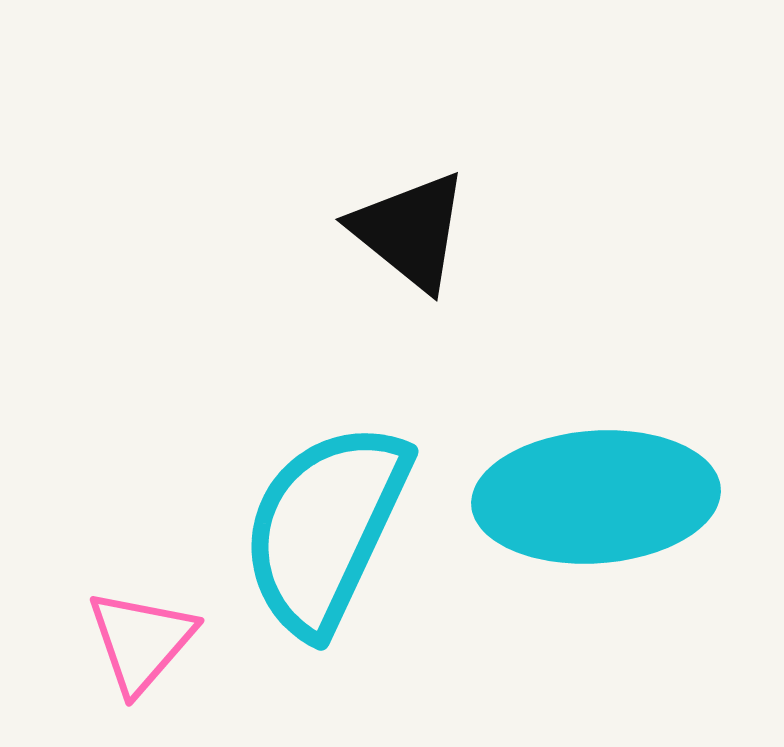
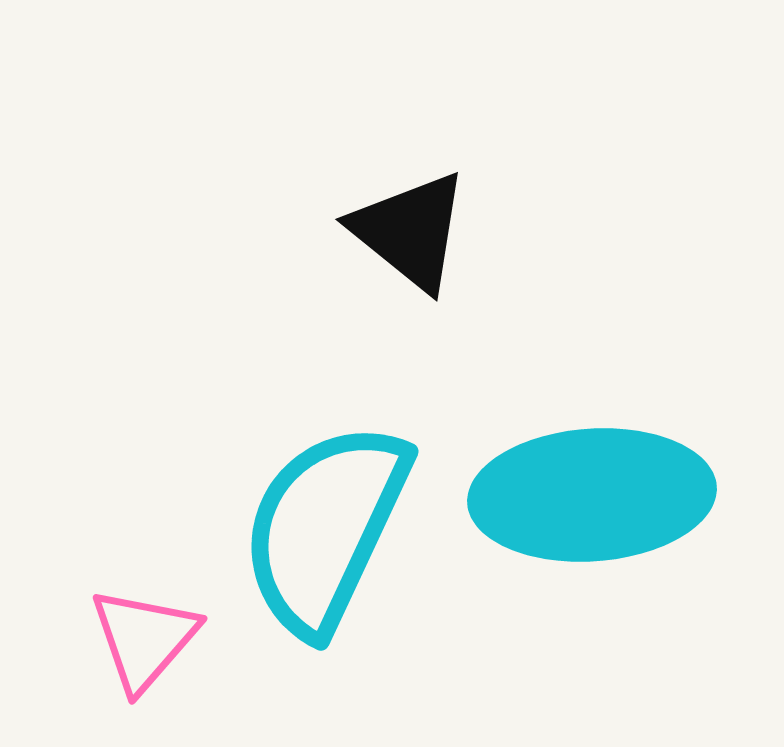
cyan ellipse: moved 4 px left, 2 px up
pink triangle: moved 3 px right, 2 px up
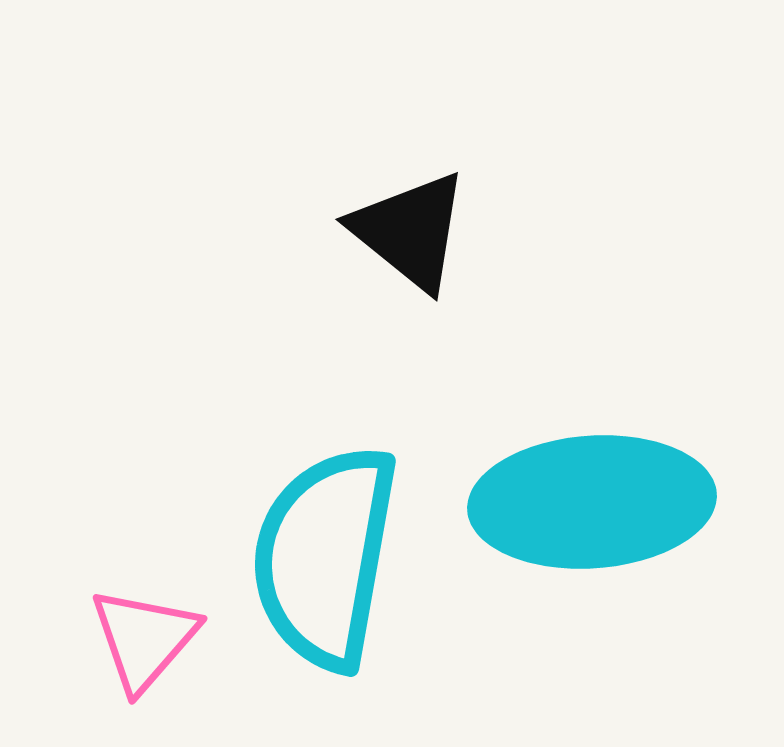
cyan ellipse: moved 7 px down
cyan semicircle: moved 29 px down; rotated 15 degrees counterclockwise
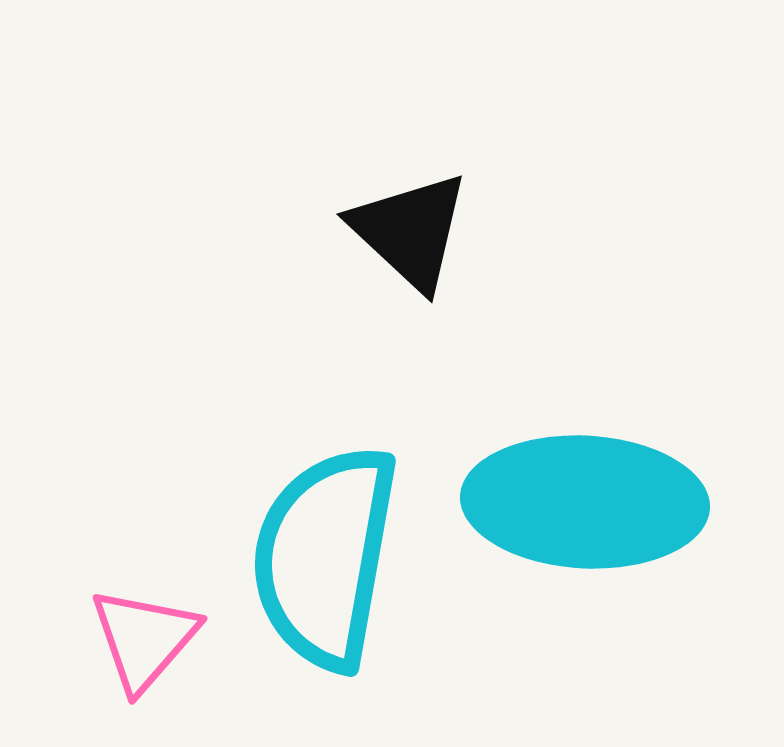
black triangle: rotated 4 degrees clockwise
cyan ellipse: moved 7 px left; rotated 7 degrees clockwise
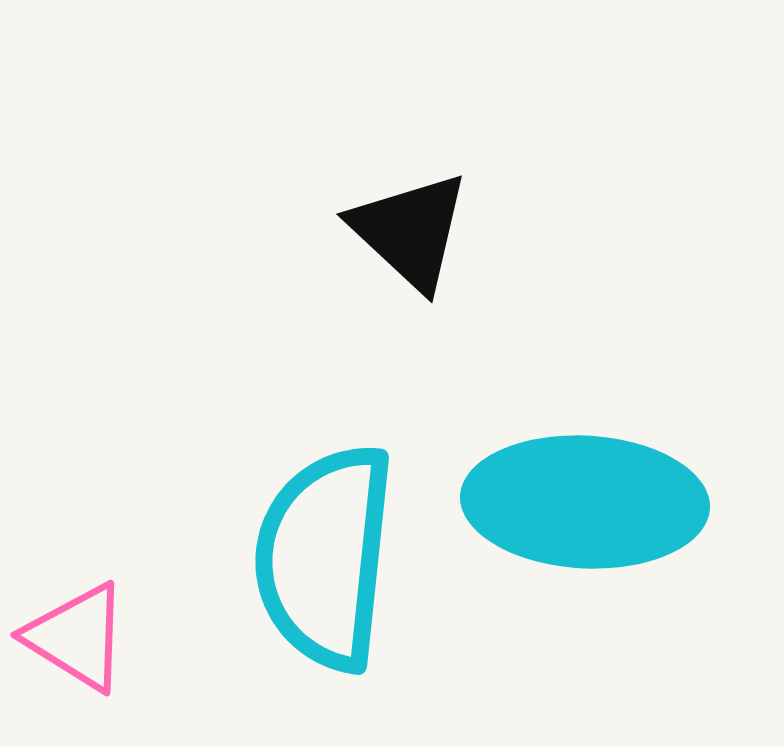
cyan semicircle: rotated 4 degrees counterclockwise
pink triangle: moved 67 px left, 2 px up; rotated 39 degrees counterclockwise
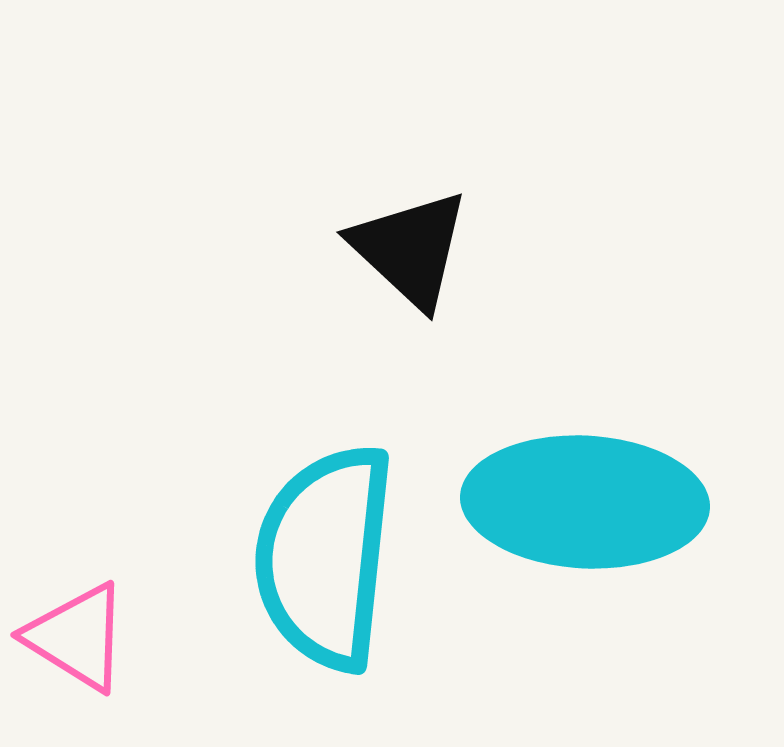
black triangle: moved 18 px down
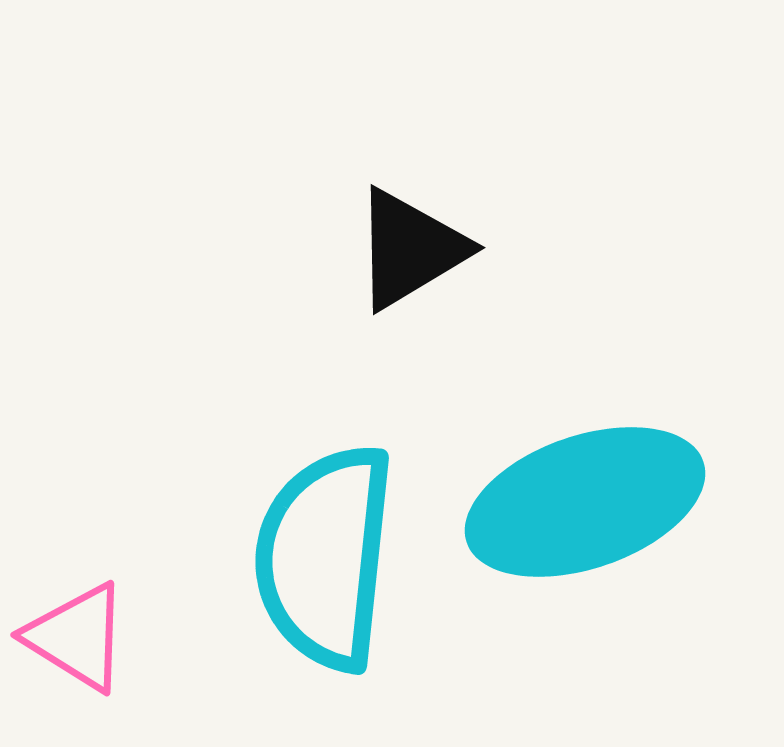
black triangle: rotated 46 degrees clockwise
cyan ellipse: rotated 22 degrees counterclockwise
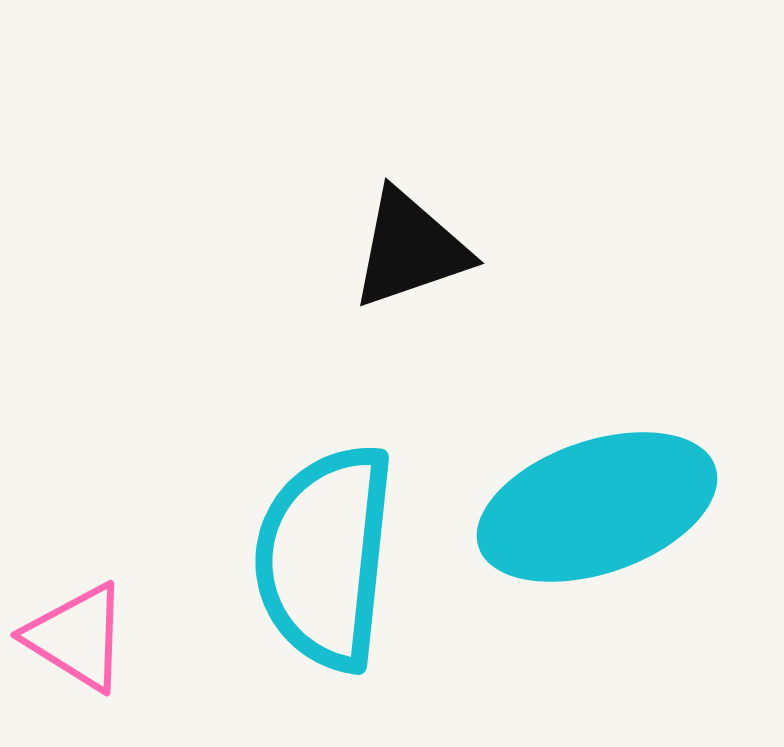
black triangle: rotated 12 degrees clockwise
cyan ellipse: moved 12 px right, 5 px down
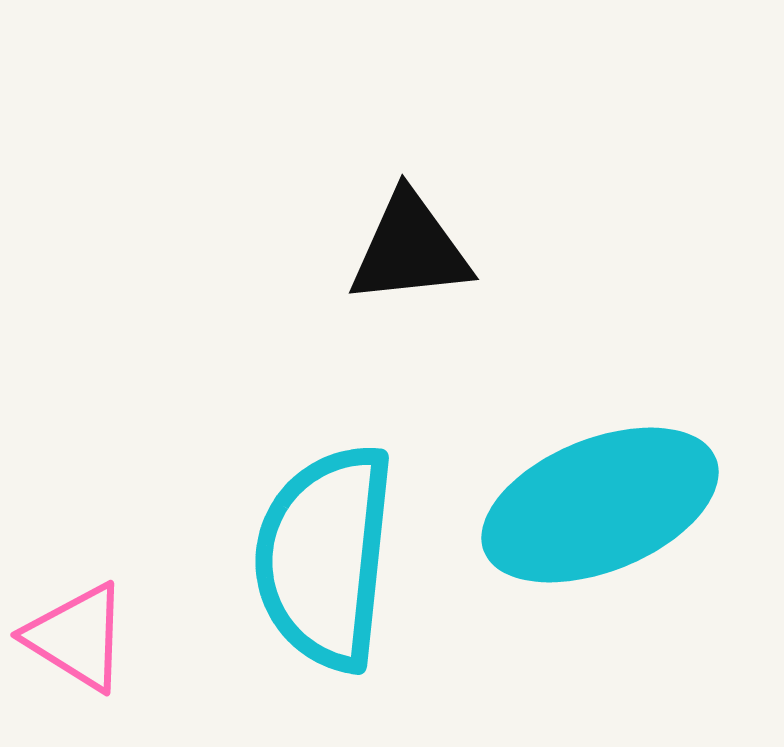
black triangle: rotated 13 degrees clockwise
cyan ellipse: moved 3 px right, 2 px up; rotated 3 degrees counterclockwise
